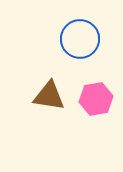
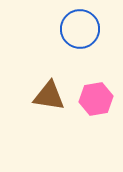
blue circle: moved 10 px up
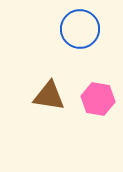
pink hexagon: moved 2 px right; rotated 20 degrees clockwise
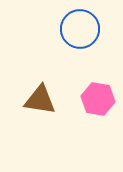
brown triangle: moved 9 px left, 4 px down
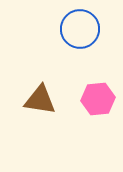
pink hexagon: rotated 16 degrees counterclockwise
